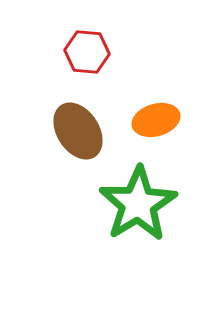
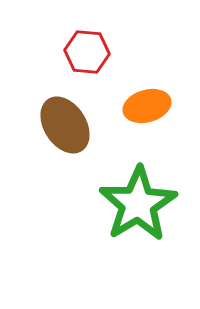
orange ellipse: moved 9 px left, 14 px up
brown ellipse: moved 13 px left, 6 px up
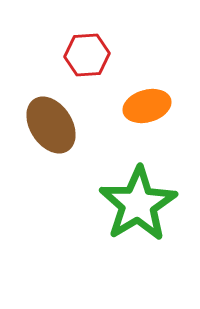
red hexagon: moved 3 px down; rotated 9 degrees counterclockwise
brown ellipse: moved 14 px left
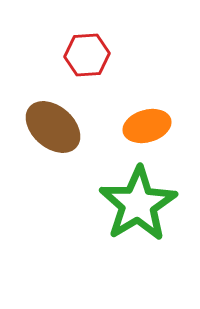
orange ellipse: moved 20 px down
brown ellipse: moved 2 px right, 2 px down; rotated 16 degrees counterclockwise
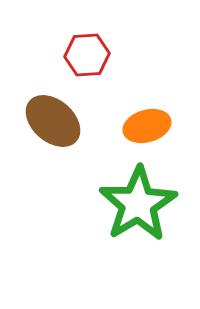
brown ellipse: moved 6 px up
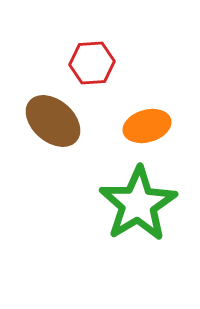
red hexagon: moved 5 px right, 8 px down
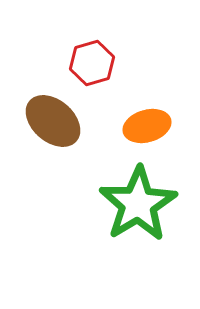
red hexagon: rotated 12 degrees counterclockwise
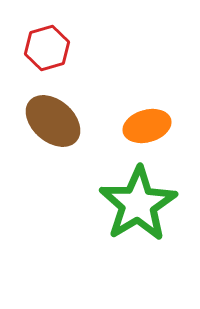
red hexagon: moved 45 px left, 15 px up
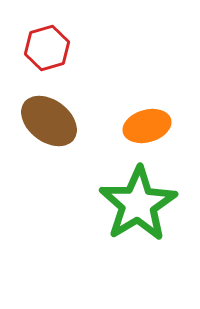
brown ellipse: moved 4 px left; rotated 4 degrees counterclockwise
